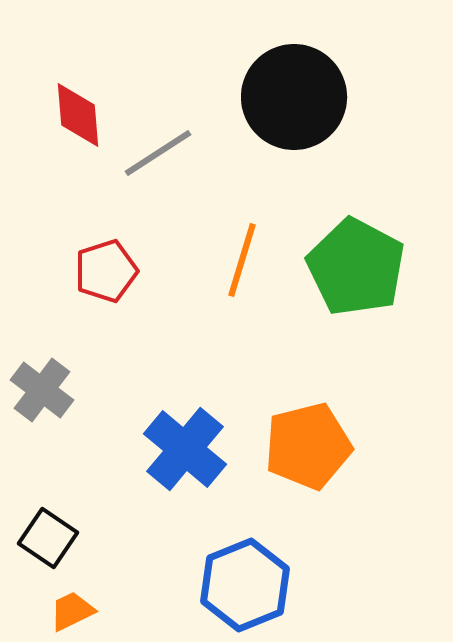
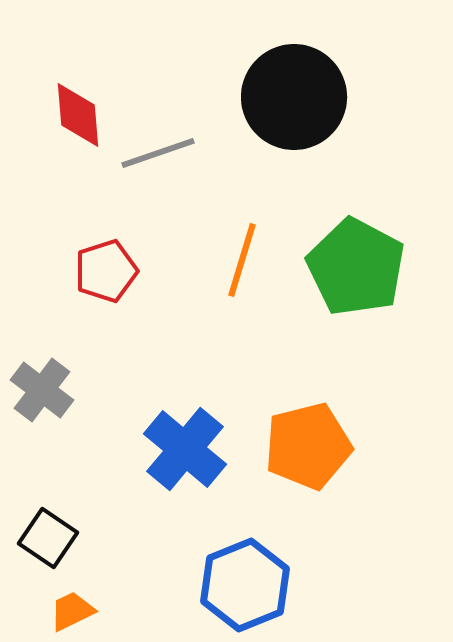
gray line: rotated 14 degrees clockwise
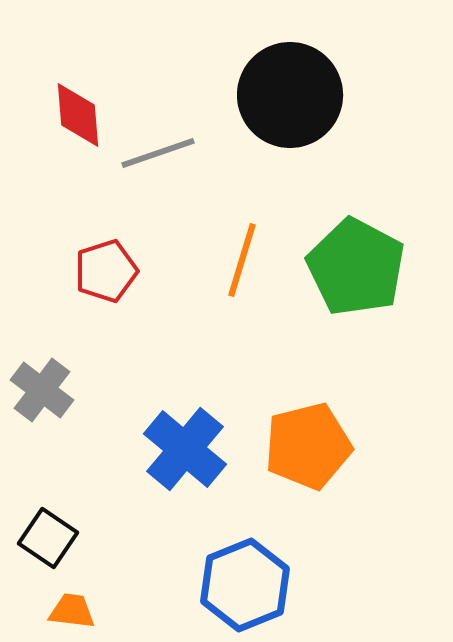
black circle: moved 4 px left, 2 px up
orange trapezoid: rotated 33 degrees clockwise
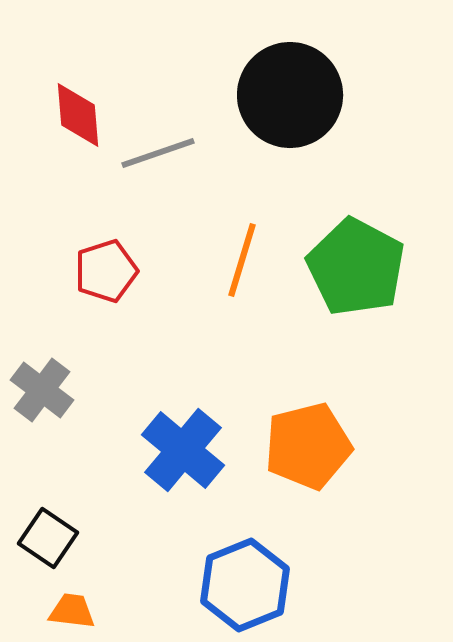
blue cross: moved 2 px left, 1 px down
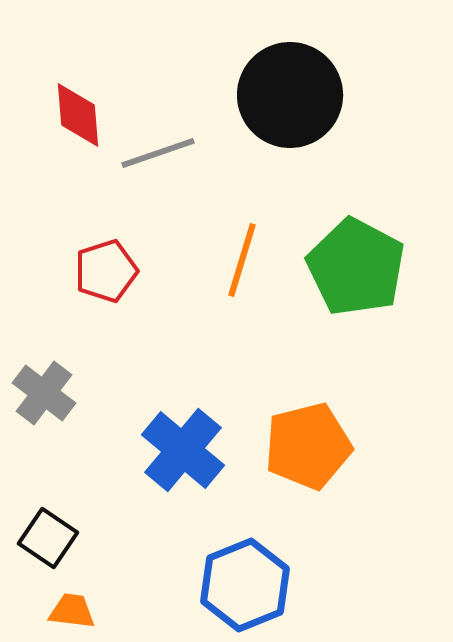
gray cross: moved 2 px right, 3 px down
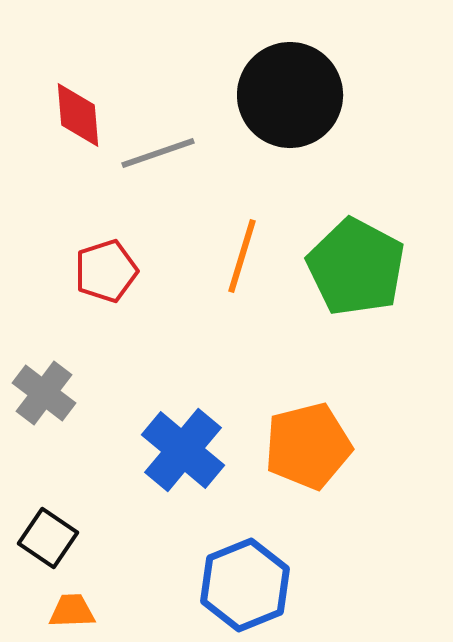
orange line: moved 4 px up
orange trapezoid: rotated 9 degrees counterclockwise
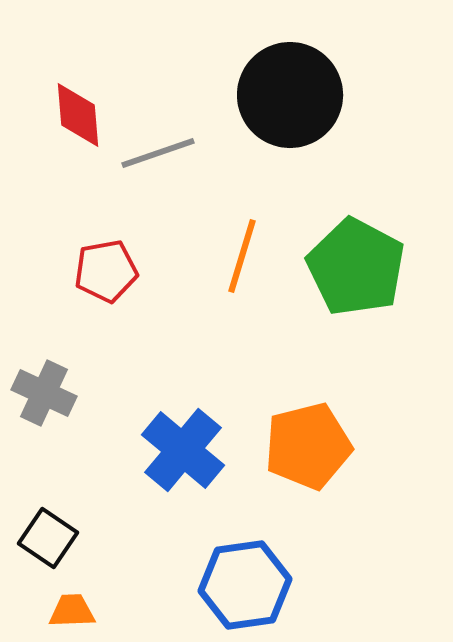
red pentagon: rotated 8 degrees clockwise
gray cross: rotated 12 degrees counterclockwise
blue hexagon: rotated 14 degrees clockwise
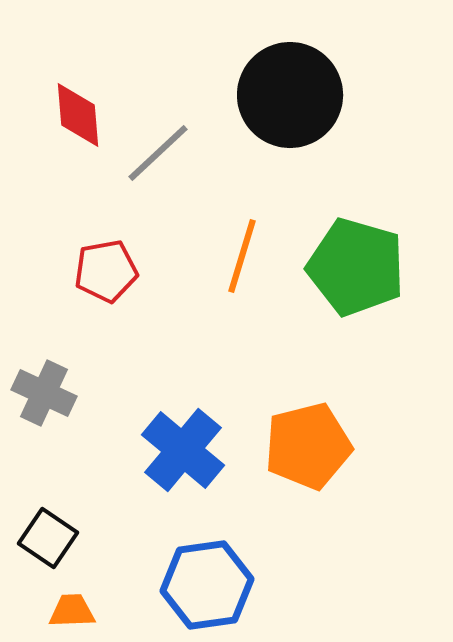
gray line: rotated 24 degrees counterclockwise
green pentagon: rotated 12 degrees counterclockwise
blue hexagon: moved 38 px left
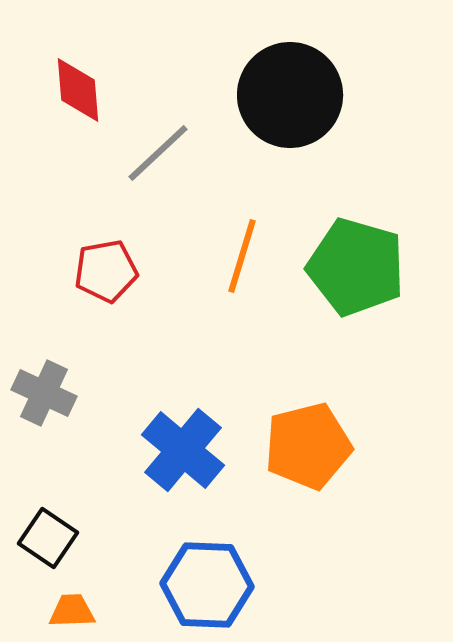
red diamond: moved 25 px up
blue hexagon: rotated 10 degrees clockwise
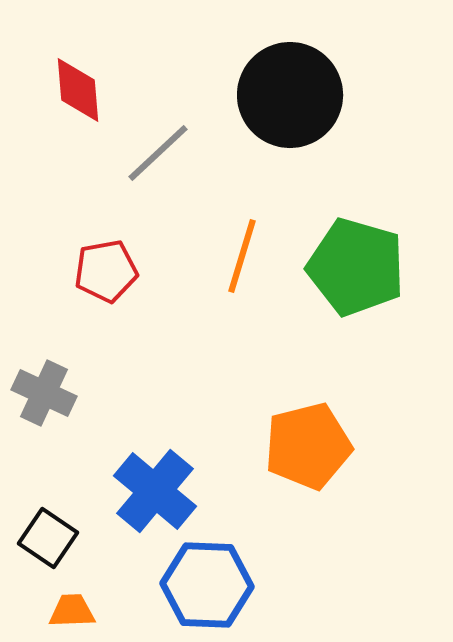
blue cross: moved 28 px left, 41 px down
